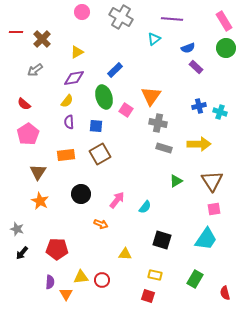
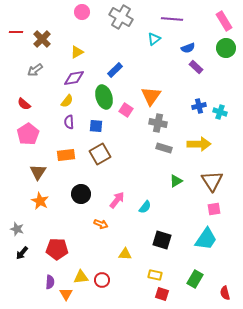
red square at (148, 296): moved 14 px right, 2 px up
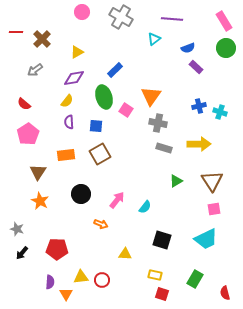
cyan trapezoid at (206, 239): rotated 30 degrees clockwise
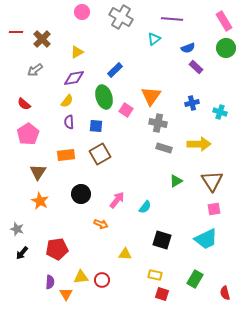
blue cross at (199, 106): moved 7 px left, 3 px up
red pentagon at (57, 249): rotated 10 degrees counterclockwise
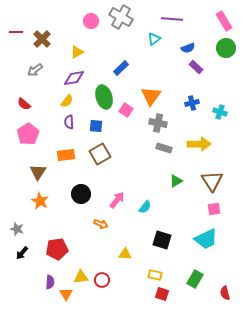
pink circle at (82, 12): moved 9 px right, 9 px down
blue rectangle at (115, 70): moved 6 px right, 2 px up
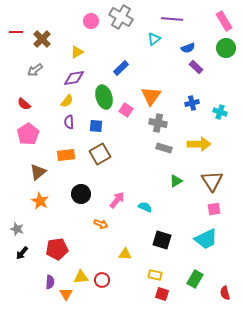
brown triangle at (38, 172): rotated 18 degrees clockwise
cyan semicircle at (145, 207): rotated 104 degrees counterclockwise
